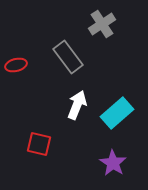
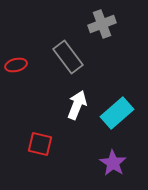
gray cross: rotated 12 degrees clockwise
red square: moved 1 px right
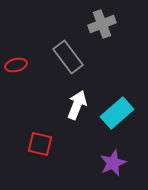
purple star: rotated 16 degrees clockwise
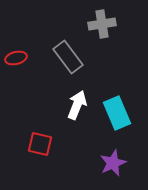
gray cross: rotated 12 degrees clockwise
red ellipse: moved 7 px up
cyan rectangle: rotated 72 degrees counterclockwise
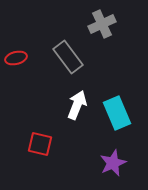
gray cross: rotated 16 degrees counterclockwise
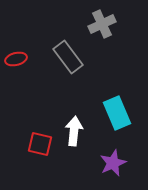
red ellipse: moved 1 px down
white arrow: moved 3 px left, 26 px down; rotated 16 degrees counterclockwise
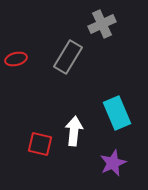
gray rectangle: rotated 68 degrees clockwise
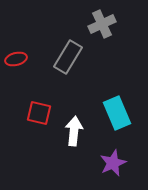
red square: moved 1 px left, 31 px up
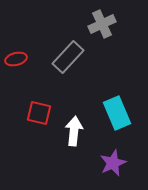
gray rectangle: rotated 12 degrees clockwise
